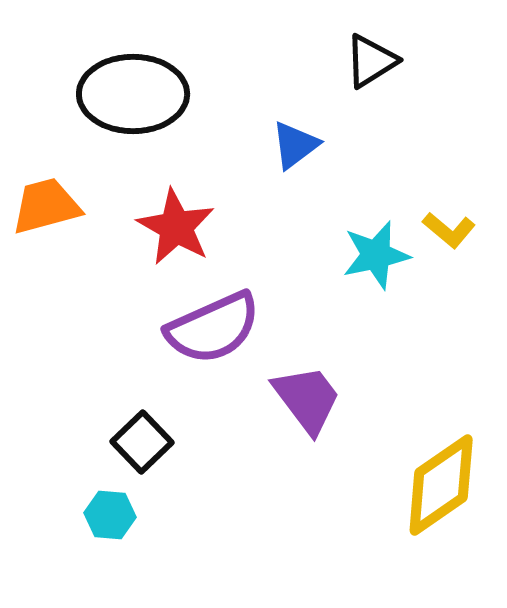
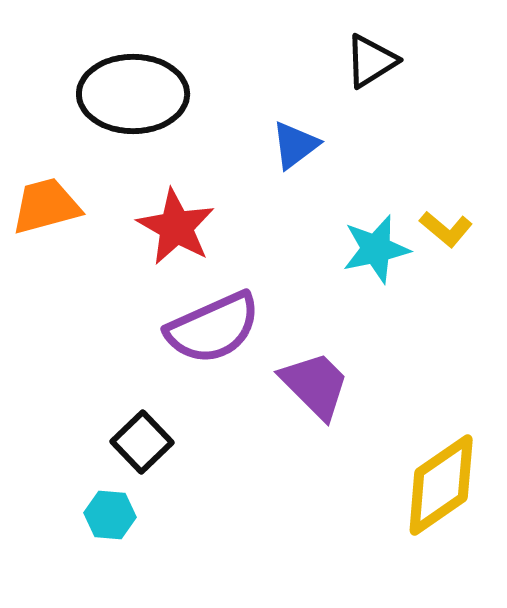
yellow L-shape: moved 3 px left, 1 px up
cyan star: moved 6 px up
purple trapezoid: moved 8 px right, 14 px up; rotated 8 degrees counterclockwise
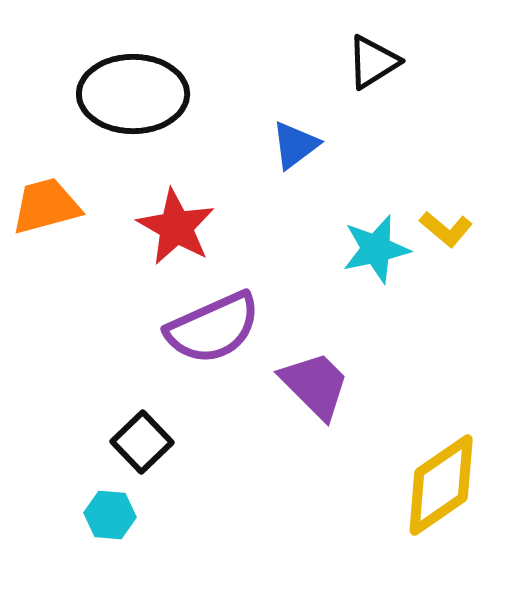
black triangle: moved 2 px right, 1 px down
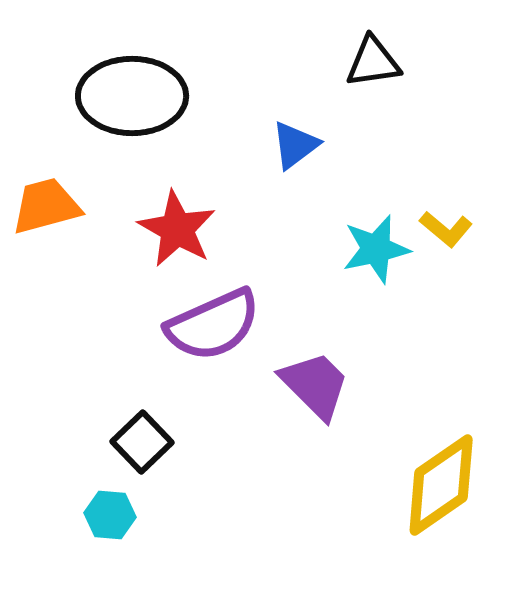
black triangle: rotated 24 degrees clockwise
black ellipse: moved 1 px left, 2 px down
red star: moved 1 px right, 2 px down
purple semicircle: moved 3 px up
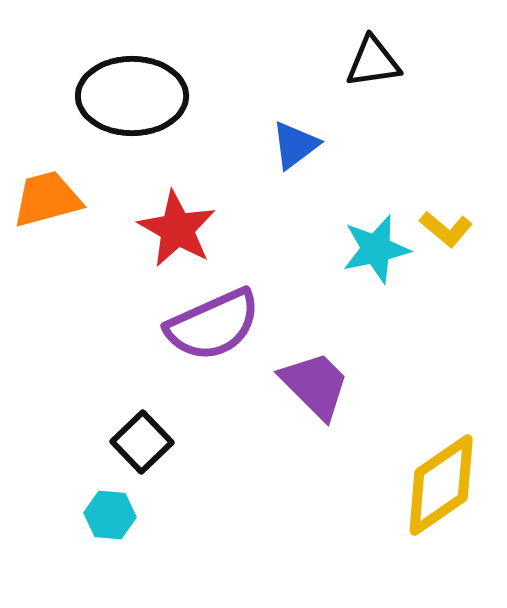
orange trapezoid: moved 1 px right, 7 px up
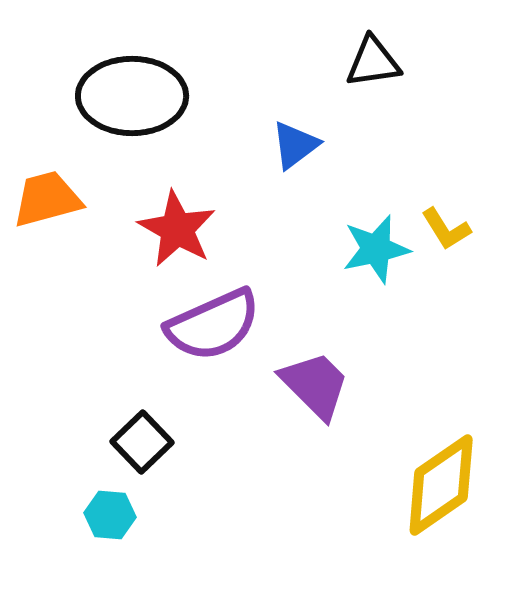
yellow L-shape: rotated 18 degrees clockwise
